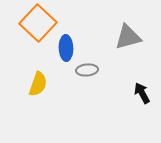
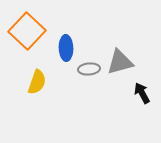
orange square: moved 11 px left, 8 px down
gray triangle: moved 8 px left, 25 px down
gray ellipse: moved 2 px right, 1 px up
yellow semicircle: moved 1 px left, 2 px up
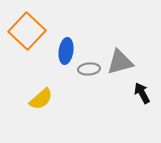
blue ellipse: moved 3 px down; rotated 10 degrees clockwise
yellow semicircle: moved 4 px right, 17 px down; rotated 30 degrees clockwise
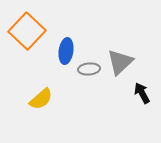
gray triangle: rotated 28 degrees counterclockwise
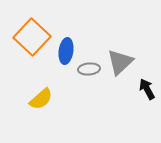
orange square: moved 5 px right, 6 px down
black arrow: moved 5 px right, 4 px up
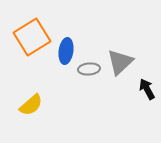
orange square: rotated 15 degrees clockwise
yellow semicircle: moved 10 px left, 6 px down
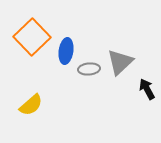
orange square: rotated 12 degrees counterclockwise
